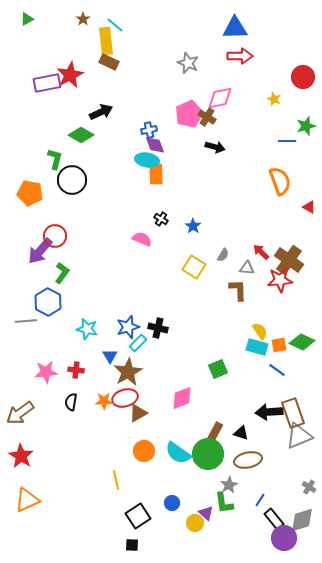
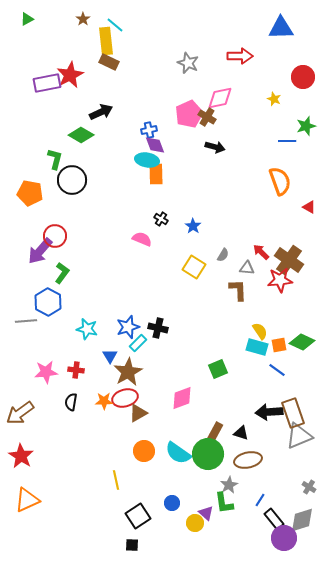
blue triangle at (235, 28): moved 46 px right
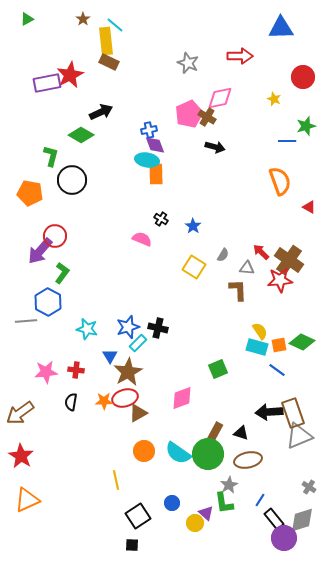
green L-shape at (55, 159): moved 4 px left, 3 px up
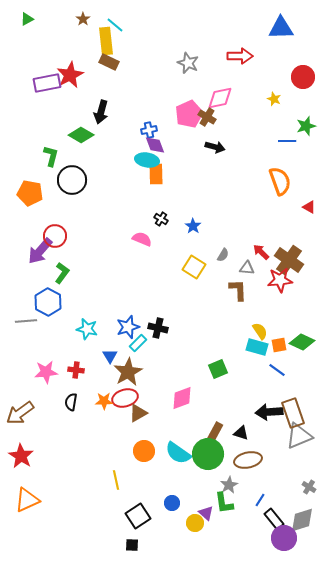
black arrow at (101, 112): rotated 130 degrees clockwise
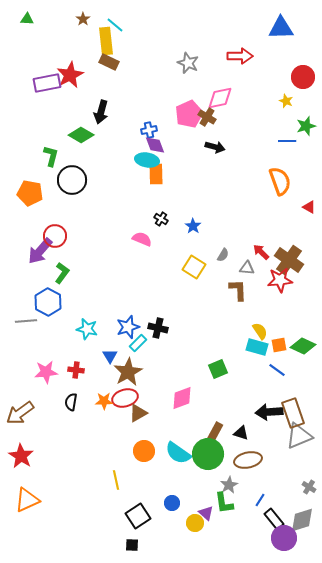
green triangle at (27, 19): rotated 32 degrees clockwise
yellow star at (274, 99): moved 12 px right, 2 px down
green diamond at (302, 342): moved 1 px right, 4 px down
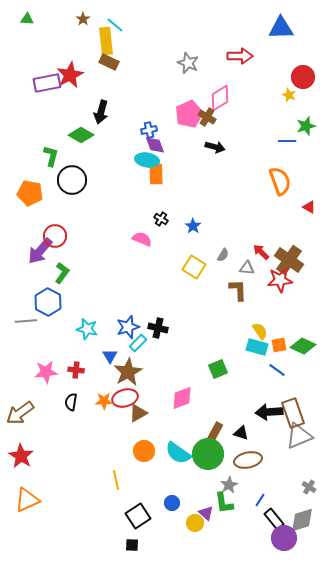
pink diamond at (220, 98): rotated 20 degrees counterclockwise
yellow star at (286, 101): moved 3 px right, 6 px up
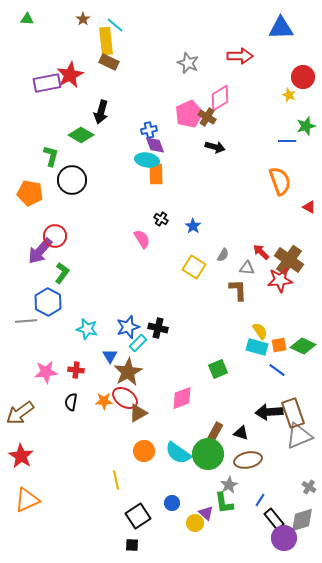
pink semicircle at (142, 239): rotated 36 degrees clockwise
red ellipse at (125, 398): rotated 50 degrees clockwise
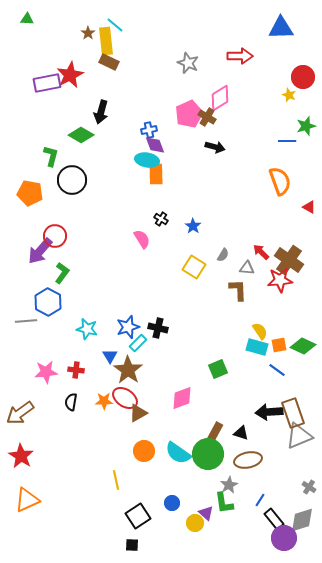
brown star at (83, 19): moved 5 px right, 14 px down
brown star at (128, 372): moved 2 px up; rotated 8 degrees counterclockwise
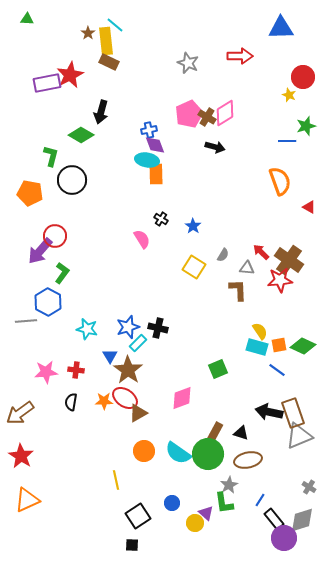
pink diamond at (220, 98): moved 5 px right, 15 px down
black arrow at (269, 412): rotated 16 degrees clockwise
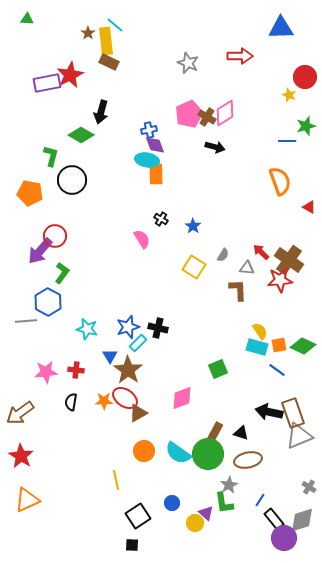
red circle at (303, 77): moved 2 px right
